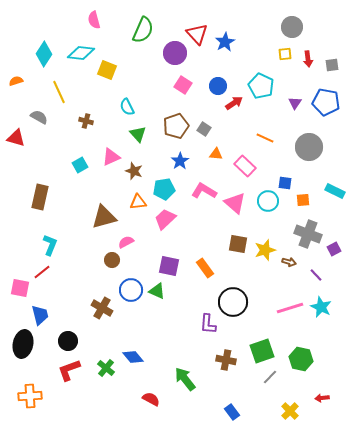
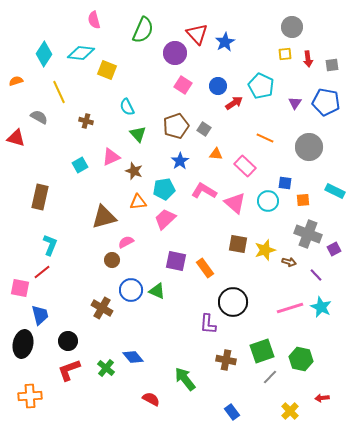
purple square at (169, 266): moved 7 px right, 5 px up
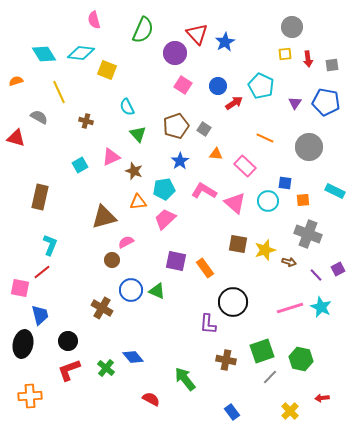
cyan diamond at (44, 54): rotated 65 degrees counterclockwise
purple square at (334, 249): moved 4 px right, 20 px down
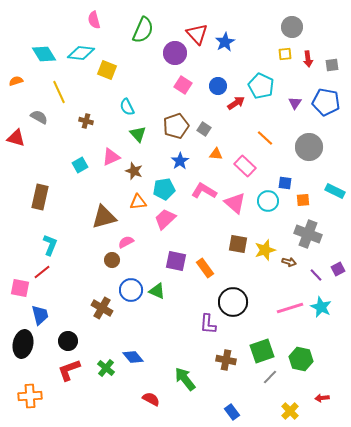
red arrow at (234, 103): moved 2 px right
orange line at (265, 138): rotated 18 degrees clockwise
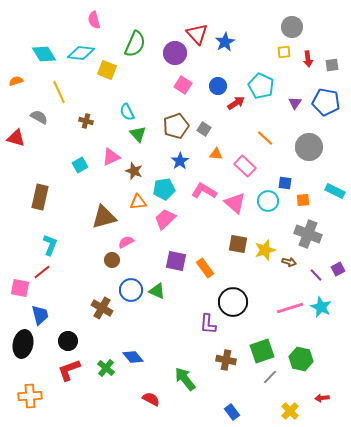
green semicircle at (143, 30): moved 8 px left, 14 px down
yellow square at (285, 54): moved 1 px left, 2 px up
cyan semicircle at (127, 107): moved 5 px down
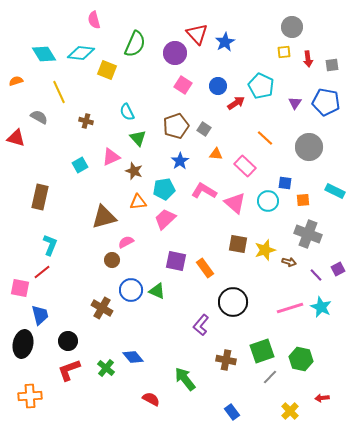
green triangle at (138, 134): moved 4 px down
purple L-shape at (208, 324): moved 7 px left, 1 px down; rotated 35 degrees clockwise
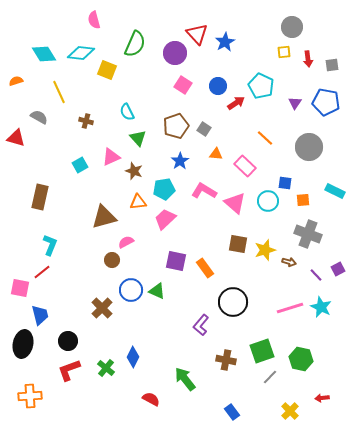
brown cross at (102, 308): rotated 15 degrees clockwise
blue diamond at (133, 357): rotated 65 degrees clockwise
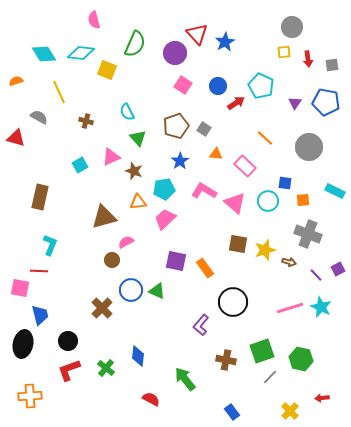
red line at (42, 272): moved 3 px left, 1 px up; rotated 42 degrees clockwise
blue diamond at (133, 357): moved 5 px right, 1 px up; rotated 20 degrees counterclockwise
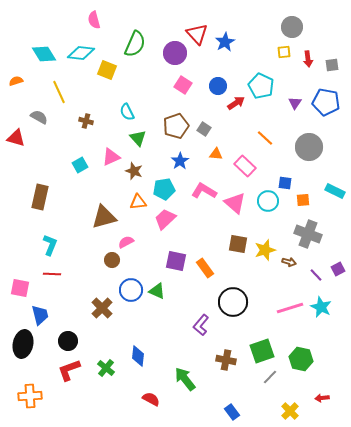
red line at (39, 271): moved 13 px right, 3 px down
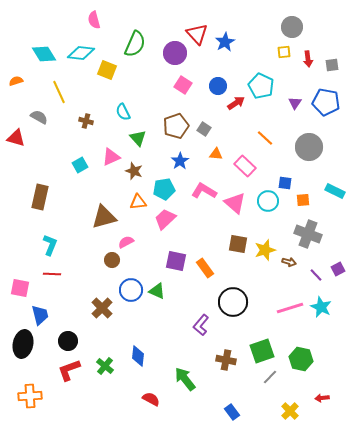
cyan semicircle at (127, 112): moved 4 px left
green cross at (106, 368): moved 1 px left, 2 px up
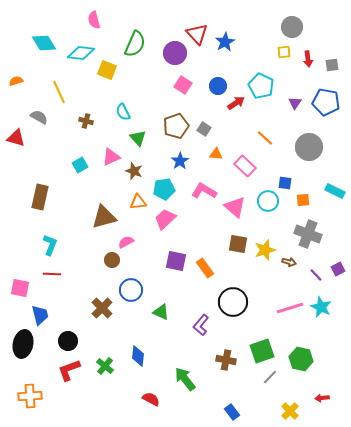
cyan diamond at (44, 54): moved 11 px up
pink triangle at (235, 203): moved 4 px down
green triangle at (157, 291): moved 4 px right, 21 px down
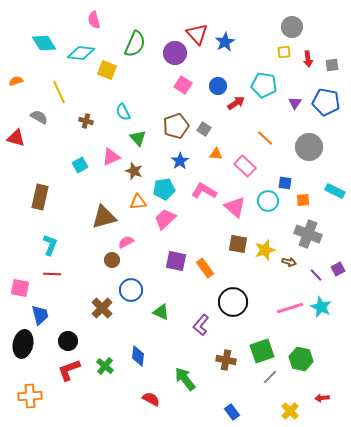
cyan pentagon at (261, 86): moved 3 px right, 1 px up; rotated 15 degrees counterclockwise
